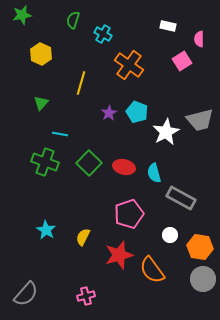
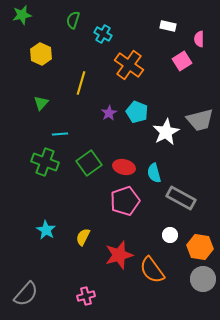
cyan line: rotated 14 degrees counterclockwise
green square: rotated 10 degrees clockwise
pink pentagon: moved 4 px left, 13 px up
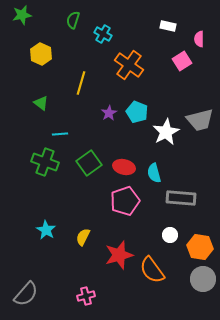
green triangle: rotated 35 degrees counterclockwise
gray rectangle: rotated 24 degrees counterclockwise
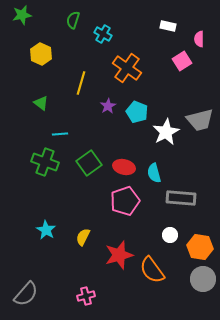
orange cross: moved 2 px left, 3 px down
purple star: moved 1 px left, 7 px up
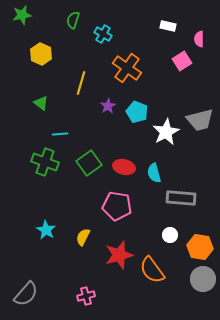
pink pentagon: moved 8 px left, 5 px down; rotated 28 degrees clockwise
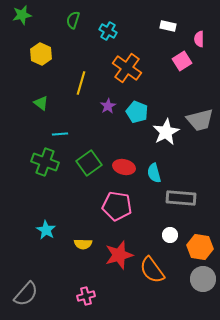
cyan cross: moved 5 px right, 3 px up
yellow semicircle: moved 7 px down; rotated 114 degrees counterclockwise
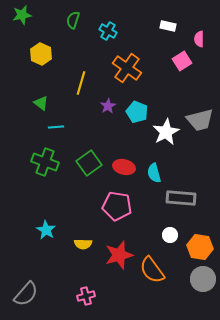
cyan line: moved 4 px left, 7 px up
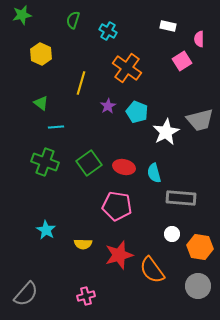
white circle: moved 2 px right, 1 px up
gray circle: moved 5 px left, 7 px down
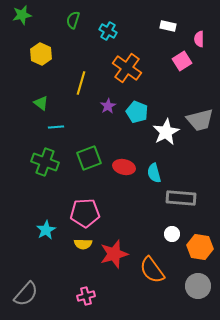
green square: moved 5 px up; rotated 15 degrees clockwise
pink pentagon: moved 32 px left, 7 px down; rotated 12 degrees counterclockwise
cyan star: rotated 12 degrees clockwise
red star: moved 5 px left, 1 px up
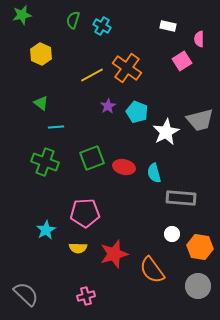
cyan cross: moved 6 px left, 5 px up
yellow line: moved 11 px right, 8 px up; rotated 45 degrees clockwise
green square: moved 3 px right
yellow semicircle: moved 5 px left, 4 px down
gray semicircle: rotated 88 degrees counterclockwise
